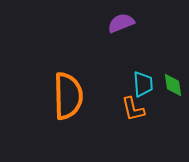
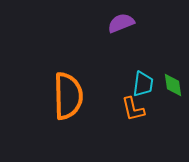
cyan trapezoid: rotated 12 degrees clockwise
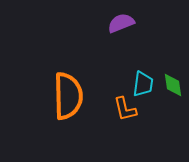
orange L-shape: moved 8 px left
